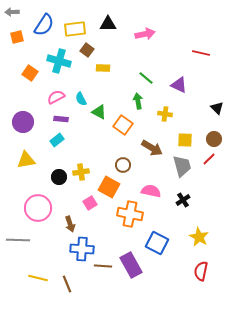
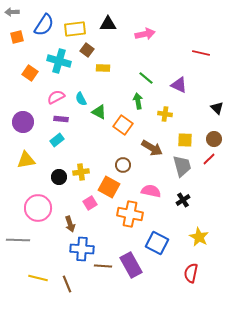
red semicircle at (201, 271): moved 10 px left, 2 px down
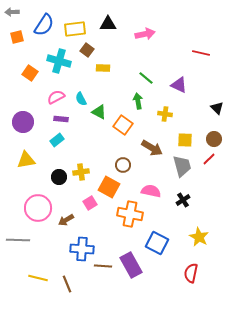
brown arrow at (70, 224): moved 4 px left, 4 px up; rotated 77 degrees clockwise
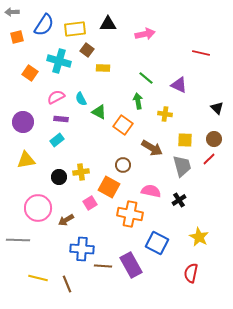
black cross at (183, 200): moved 4 px left
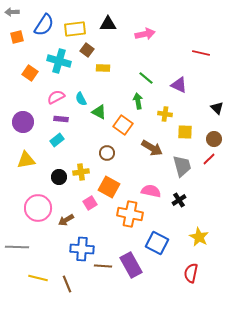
yellow square at (185, 140): moved 8 px up
brown circle at (123, 165): moved 16 px left, 12 px up
gray line at (18, 240): moved 1 px left, 7 px down
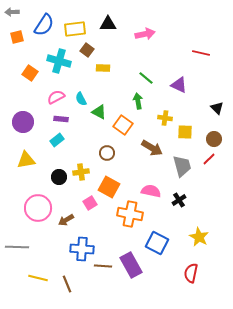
yellow cross at (165, 114): moved 4 px down
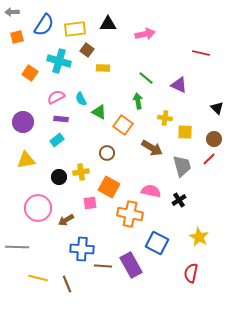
pink square at (90, 203): rotated 24 degrees clockwise
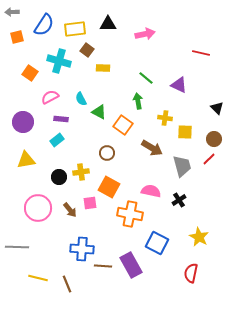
pink semicircle at (56, 97): moved 6 px left
brown arrow at (66, 220): moved 4 px right, 10 px up; rotated 98 degrees counterclockwise
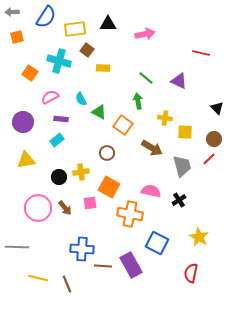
blue semicircle at (44, 25): moved 2 px right, 8 px up
purple triangle at (179, 85): moved 4 px up
brown arrow at (70, 210): moved 5 px left, 2 px up
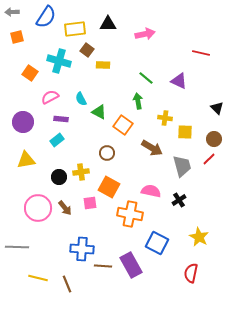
yellow rectangle at (103, 68): moved 3 px up
